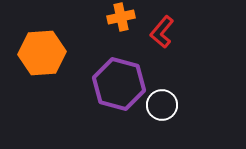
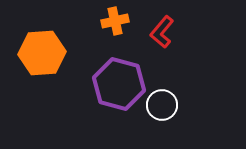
orange cross: moved 6 px left, 4 px down
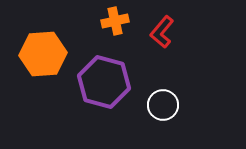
orange hexagon: moved 1 px right, 1 px down
purple hexagon: moved 15 px left, 2 px up
white circle: moved 1 px right
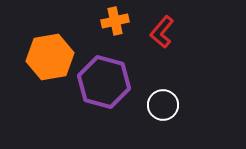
orange hexagon: moved 7 px right, 3 px down; rotated 6 degrees counterclockwise
